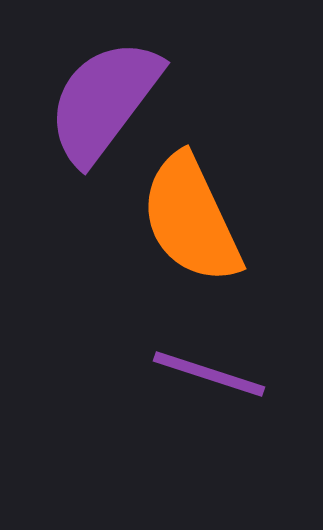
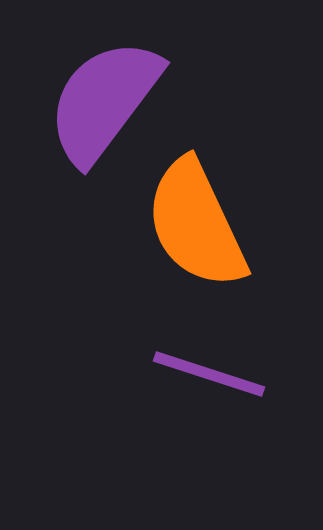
orange semicircle: moved 5 px right, 5 px down
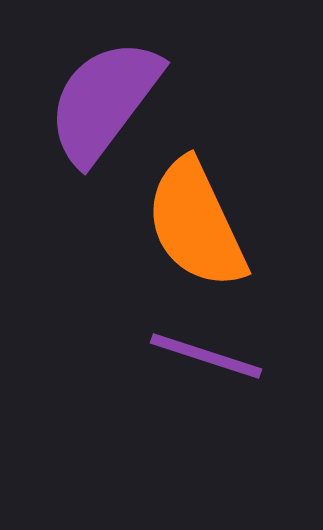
purple line: moved 3 px left, 18 px up
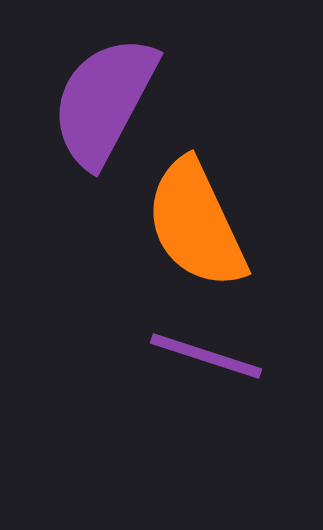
purple semicircle: rotated 9 degrees counterclockwise
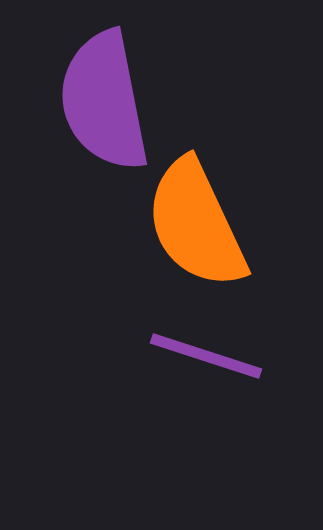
purple semicircle: rotated 39 degrees counterclockwise
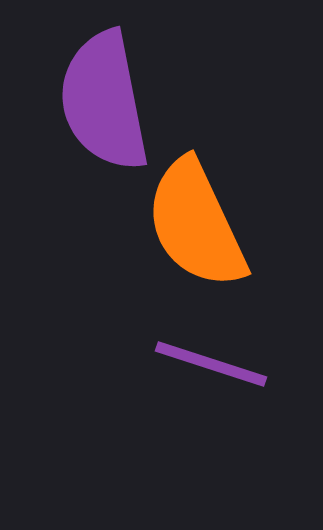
purple line: moved 5 px right, 8 px down
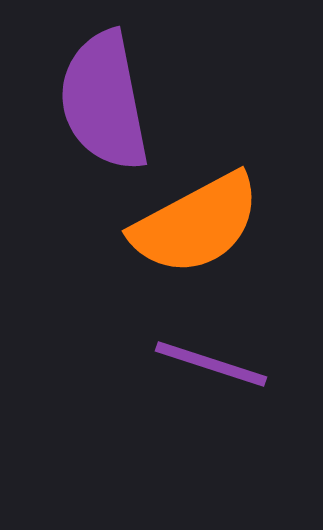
orange semicircle: rotated 93 degrees counterclockwise
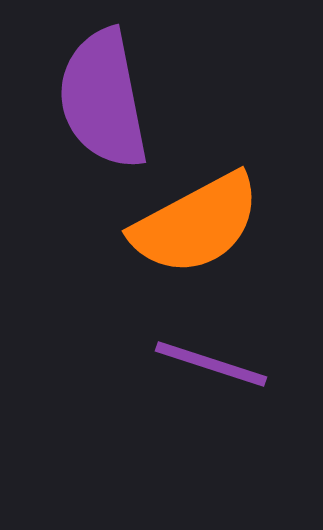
purple semicircle: moved 1 px left, 2 px up
